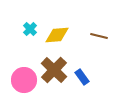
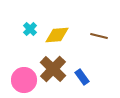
brown cross: moved 1 px left, 1 px up
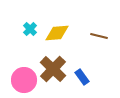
yellow diamond: moved 2 px up
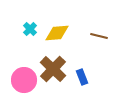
blue rectangle: rotated 14 degrees clockwise
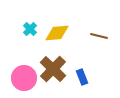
pink circle: moved 2 px up
